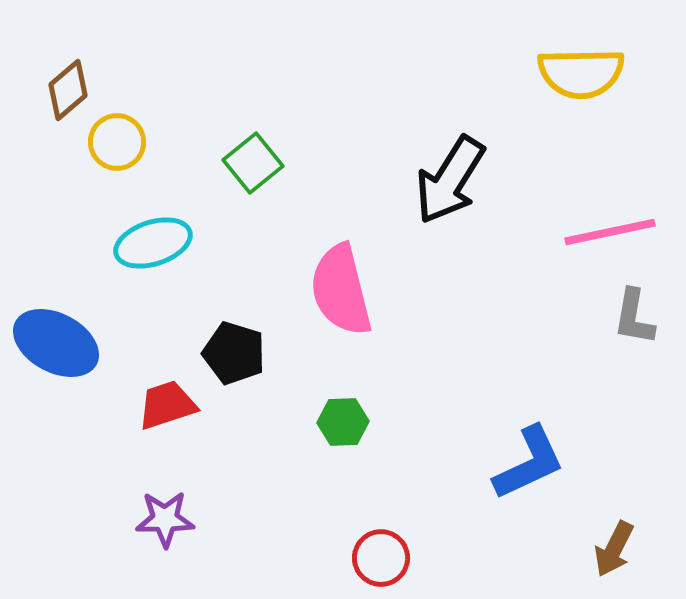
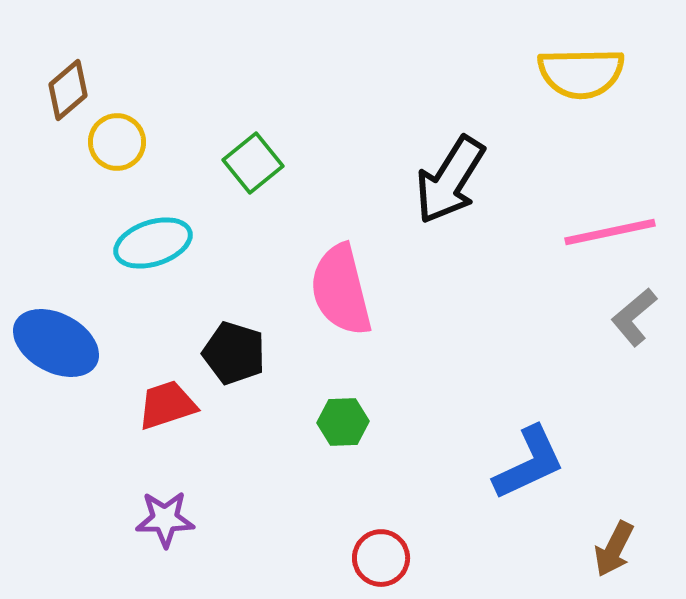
gray L-shape: rotated 40 degrees clockwise
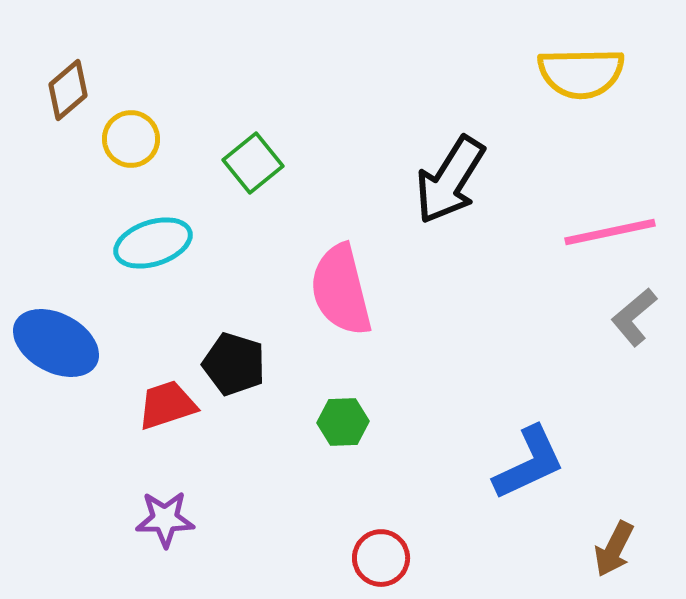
yellow circle: moved 14 px right, 3 px up
black pentagon: moved 11 px down
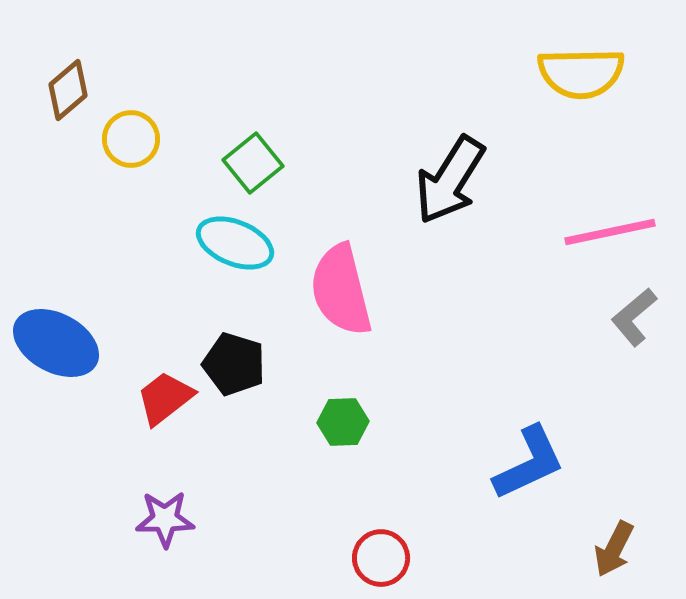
cyan ellipse: moved 82 px right; rotated 40 degrees clockwise
red trapezoid: moved 2 px left, 7 px up; rotated 20 degrees counterclockwise
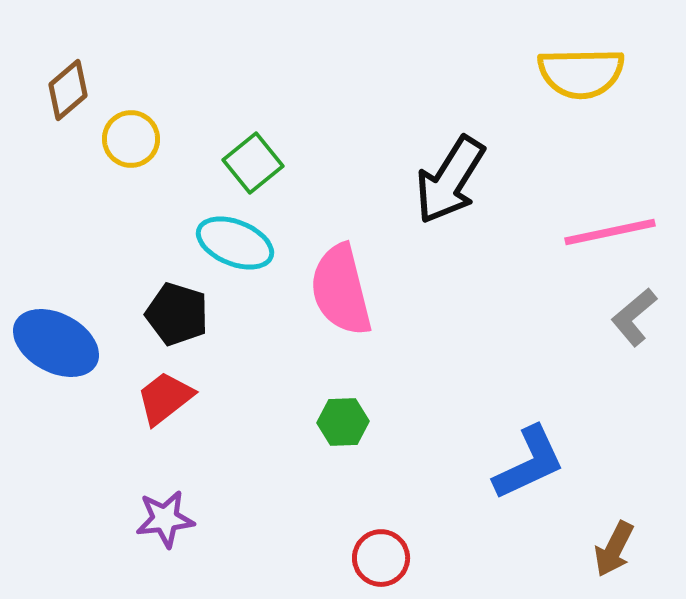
black pentagon: moved 57 px left, 50 px up
purple star: rotated 6 degrees counterclockwise
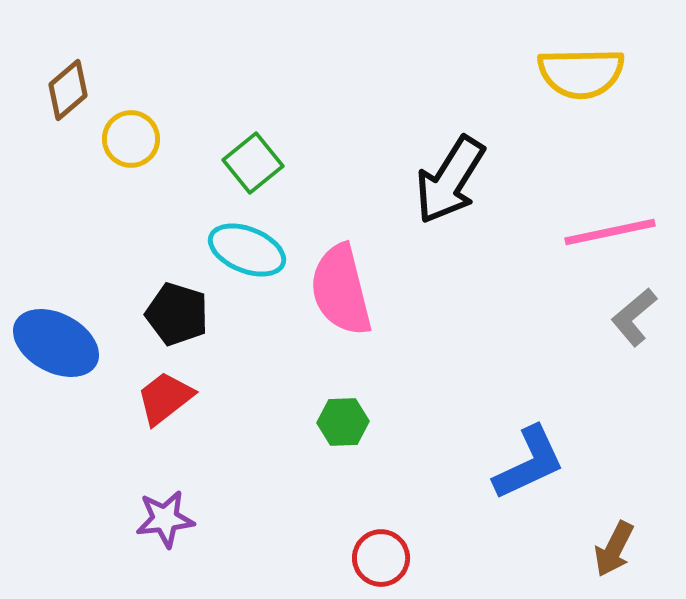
cyan ellipse: moved 12 px right, 7 px down
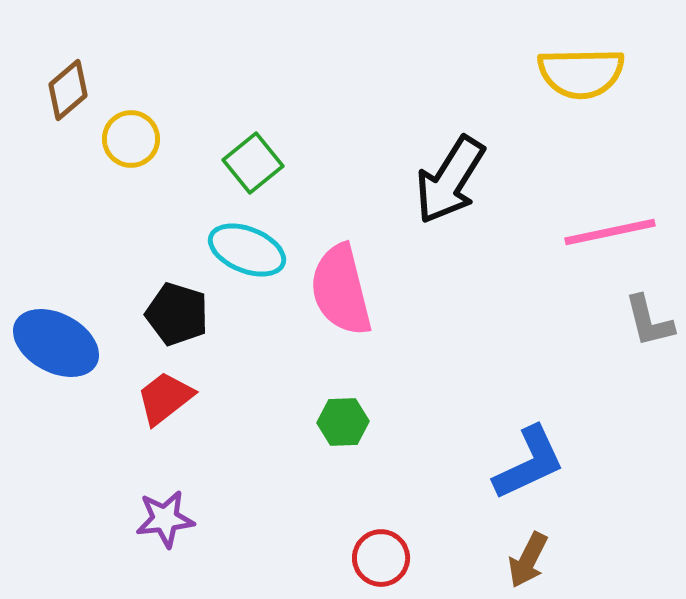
gray L-shape: moved 15 px right, 4 px down; rotated 64 degrees counterclockwise
brown arrow: moved 86 px left, 11 px down
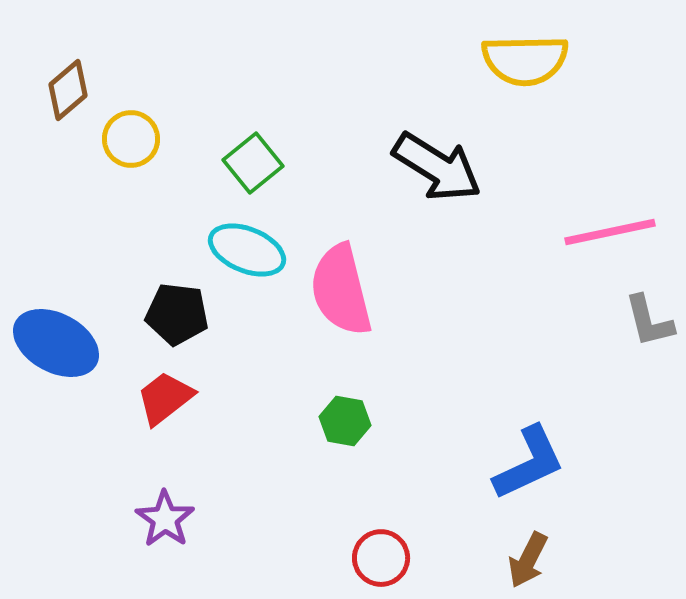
yellow semicircle: moved 56 px left, 13 px up
black arrow: moved 13 px left, 13 px up; rotated 90 degrees counterclockwise
black pentagon: rotated 10 degrees counterclockwise
green hexagon: moved 2 px right, 1 px up; rotated 12 degrees clockwise
purple star: rotated 30 degrees counterclockwise
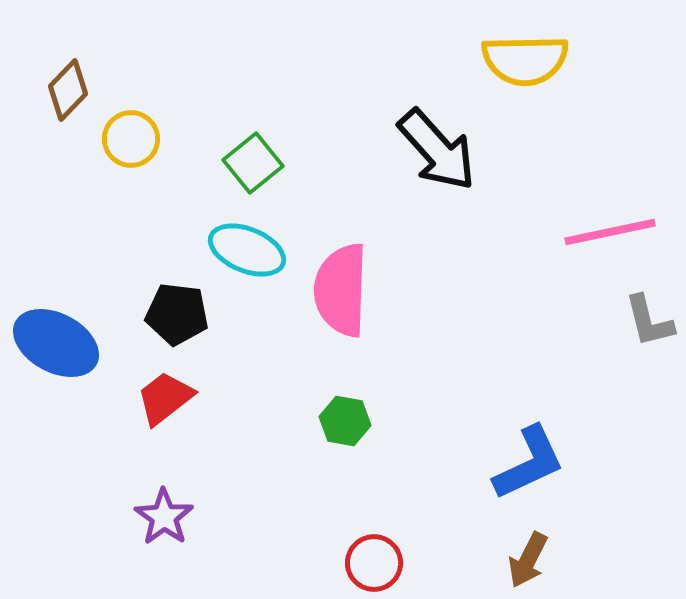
brown diamond: rotated 6 degrees counterclockwise
black arrow: moved 17 px up; rotated 16 degrees clockwise
pink semicircle: rotated 16 degrees clockwise
purple star: moved 1 px left, 2 px up
red circle: moved 7 px left, 5 px down
